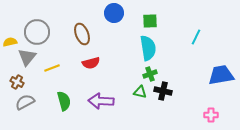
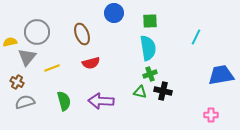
gray semicircle: rotated 12 degrees clockwise
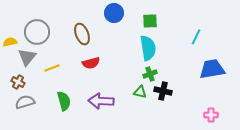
blue trapezoid: moved 9 px left, 6 px up
brown cross: moved 1 px right
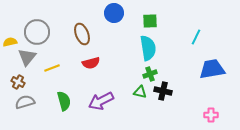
purple arrow: rotated 30 degrees counterclockwise
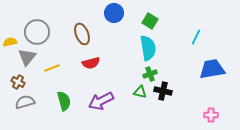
green square: rotated 35 degrees clockwise
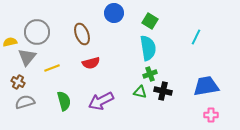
blue trapezoid: moved 6 px left, 17 px down
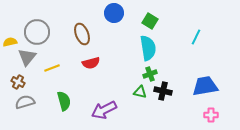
blue trapezoid: moved 1 px left
purple arrow: moved 3 px right, 9 px down
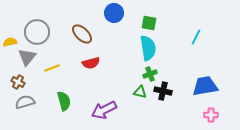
green square: moved 1 px left, 2 px down; rotated 21 degrees counterclockwise
brown ellipse: rotated 25 degrees counterclockwise
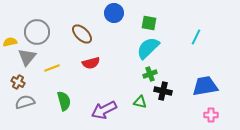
cyan semicircle: rotated 125 degrees counterclockwise
green triangle: moved 10 px down
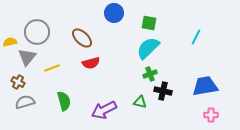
brown ellipse: moved 4 px down
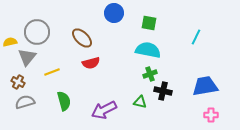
cyan semicircle: moved 2 px down; rotated 55 degrees clockwise
yellow line: moved 4 px down
